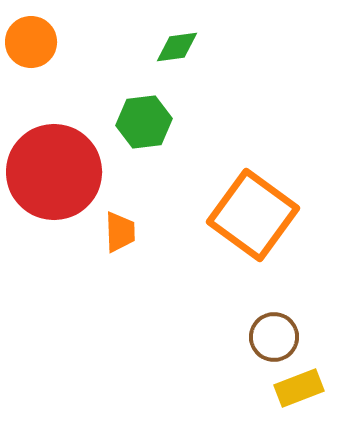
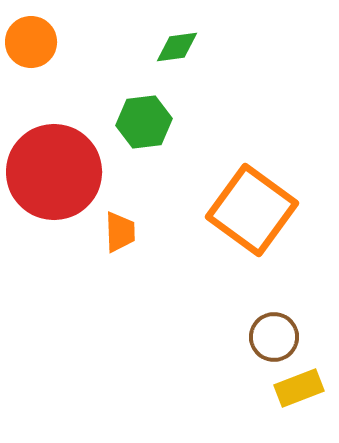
orange square: moved 1 px left, 5 px up
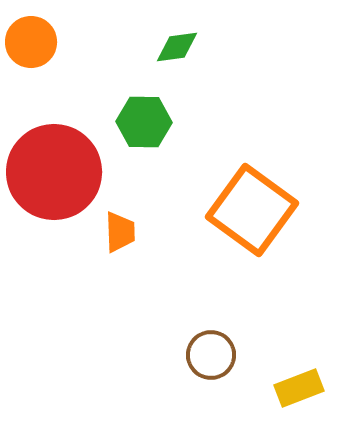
green hexagon: rotated 8 degrees clockwise
brown circle: moved 63 px left, 18 px down
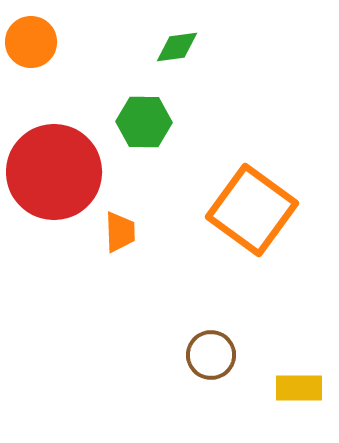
yellow rectangle: rotated 21 degrees clockwise
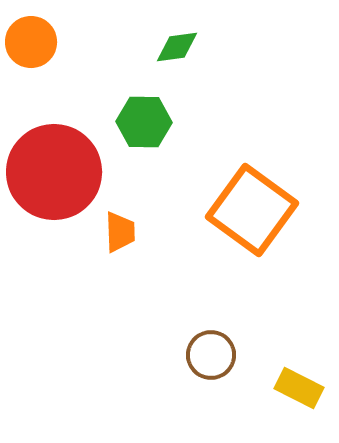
yellow rectangle: rotated 27 degrees clockwise
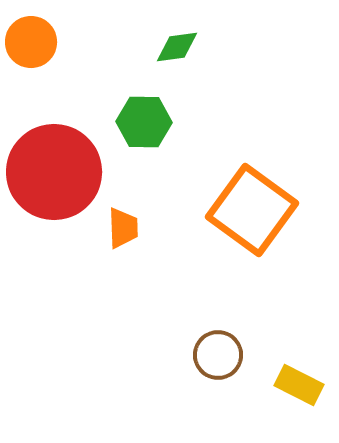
orange trapezoid: moved 3 px right, 4 px up
brown circle: moved 7 px right
yellow rectangle: moved 3 px up
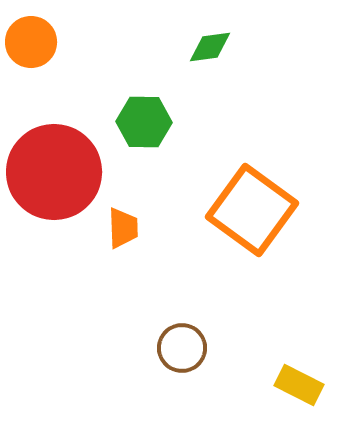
green diamond: moved 33 px right
brown circle: moved 36 px left, 7 px up
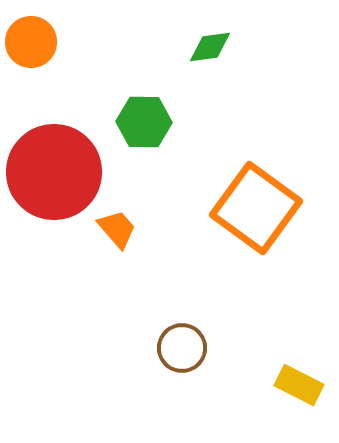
orange square: moved 4 px right, 2 px up
orange trapezoid: moved 6 px left, 1 px down; rotated 39 degrees counterclockwise
